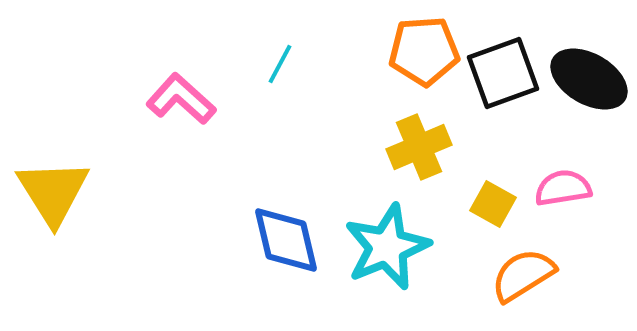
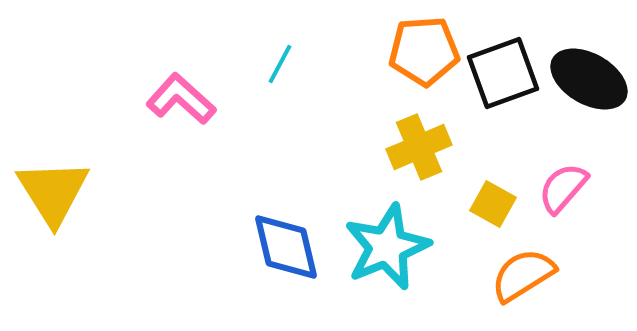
pink semicircle: rotated 40 degrees counterclockwise
blue diamond: moved 7 px down
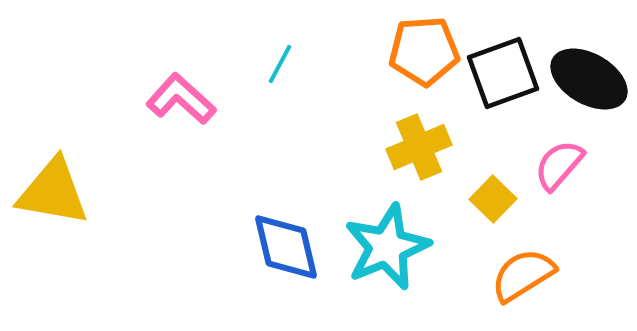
pink semicircle: moved 4 px left, 23 px up
yellow triangle: rotated 48 degrees counterclockwise
yellow square: moved 5 px up; rotated 15 degrees clockwise
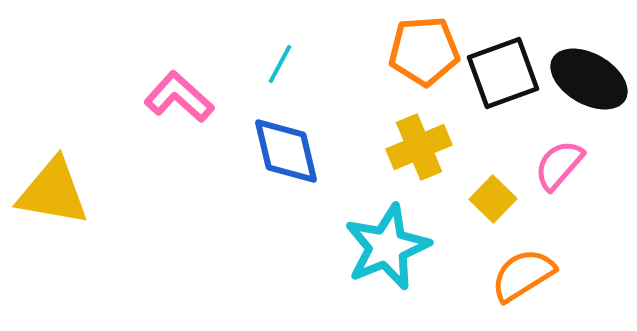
pink L-shape: moved 2 px left, 2 px up
blue diamond: moved 96 px up
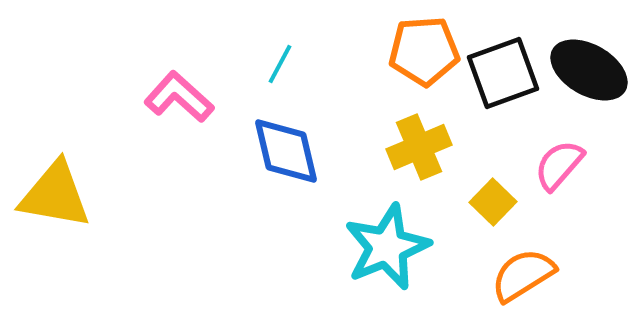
black ellipse: moved 9 px up
yellow triangle: moved 2 px right, 3 px down
yellow square: moved 3 px down
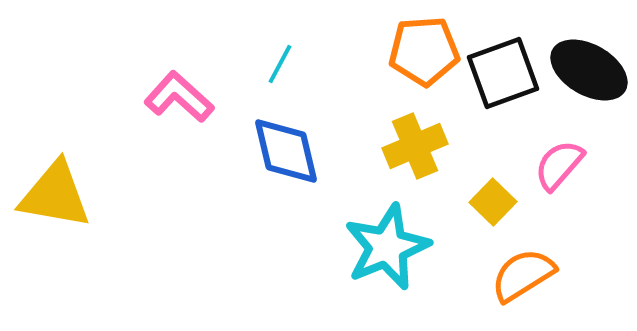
yellow cross: moved 4 px left, 1 px up
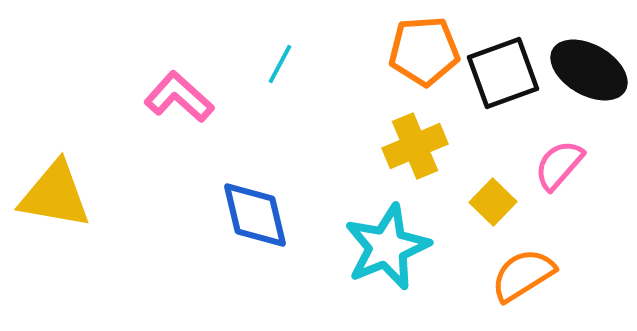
blue diamond: moved 31 px left, 64 px down
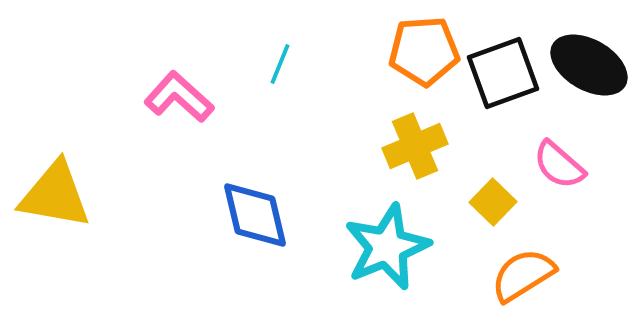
cyan line: rotated 6 degrees counterclockwise
black ellipse: moved 5 px up
pink semicircle: rotated 90 degrees counterclockwise
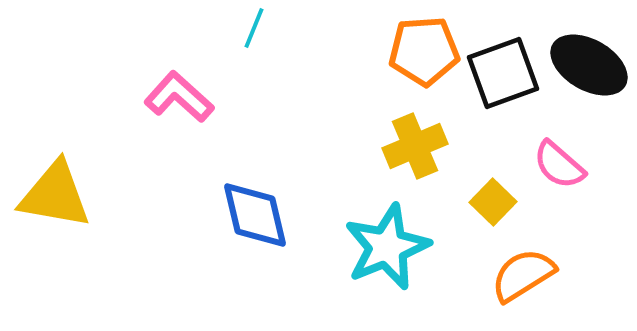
cyan line: moved 26 px left, 36 px up
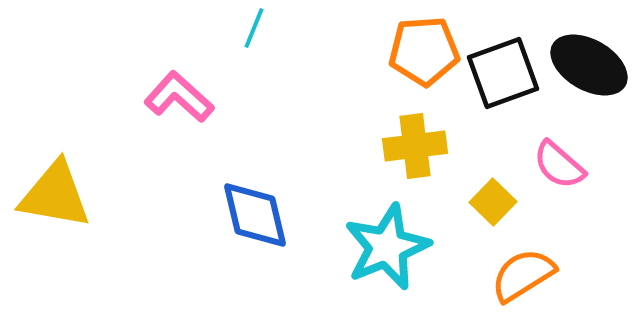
yellow cross: rotated 16 degrees clockwise
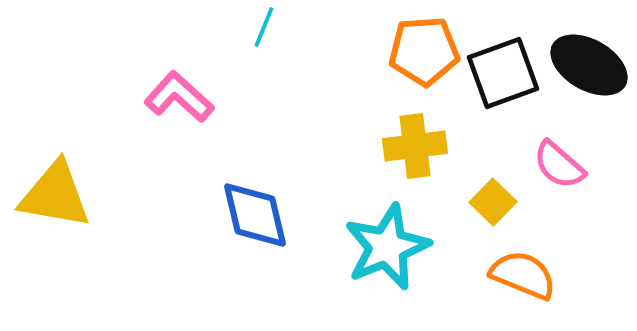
cyan line: moved 10 px right, 1 px up
orange semicircle: rotated 54 degrees clockwise
